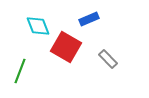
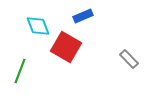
blue rectangle: moved 6 px left, 3 px up
gray rectangle: moved 21 px right
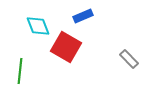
green line: rotated 15 degrees counterclockwise
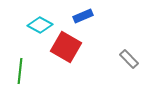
cyan diamond: moved 2 px right, 1 px up; rotated 40 degrees counterclockwise
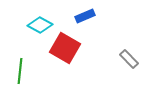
blue rectangle: moved 2 px right
red square: moved 1 px left, 1 px down
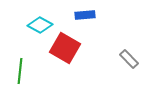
blue rectangle: moved 1 px up; rotated 18 degrees clockwise
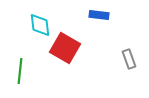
blue rectangle: moved 14 px right; rotated 12 degrees clockwise
cyan diamond: rotated 55 degrees clockwise
gray rectangle: rotated 24 degrees clockwise
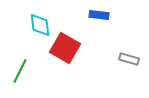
gray rectangle: rotated 54 degrees counterclockwise
green line: rotated 20 degrees clockwise
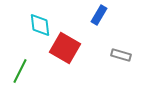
blue rectangle: rotated 66 degrees counterclockwise
gray rectangle: moved 8 px left, 4 px up
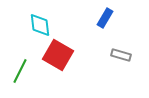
blue rectangle: moved 6 px right, 3 px down
red square: moved 7 px left, 7 px down
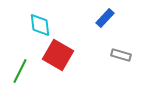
blue rectangle: rotated 12 degrees clockwise
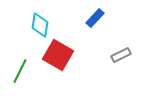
blue rectangle: moved 10 px left
cyan diamond: rotated 15 degrees clockwise
gray rectangle: rotated 42 degrees counterclockwise
